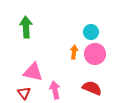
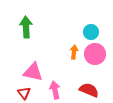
red semicircle: moved 3 px left, 2 px down
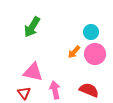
green arrow: moved 6 px right; rotated 145 degrees counterclockwise
orange arrow: rotated 144 degrees counterclockwise
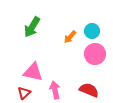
cyan circle: moved 1 px right, 1 px up
orange arrow: moved 4 px left, 15 px up
red triangle: rotated 24 degrees clockwise
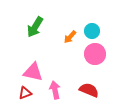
green arrow: moved 3 px right
red triangle: moved 1 px right; rotated 24 degrees clockwise
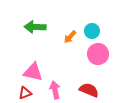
green arrow: rotated 60 degrees clockwise
pink circle: moved 3 px right
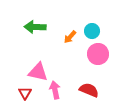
pink triangle: moved 5 px right
red triangle: rotated 40 degrees counterclockwise
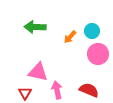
pink arrow: moved 2 px right
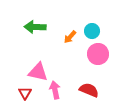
pink arrow: moved 2 px left
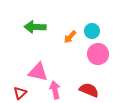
red triangle: moved 5 px left; rotated 16 degrees clockwise
